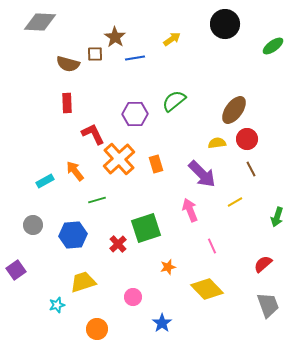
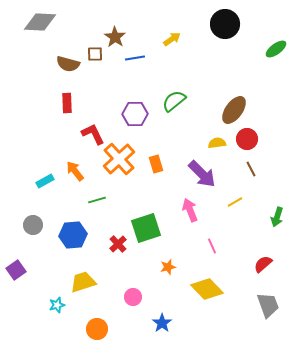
green ellipse: moved 3 px right, 3 px down
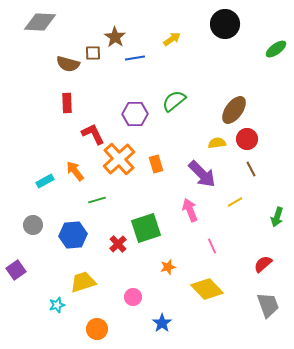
brown square: moved 2 px left, 1 px up
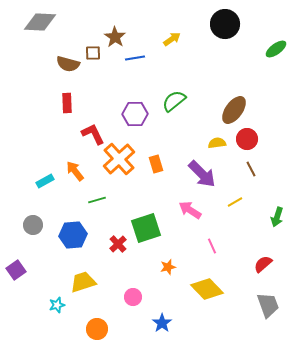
pink arrow: rotated 35 degrees counterclockwise
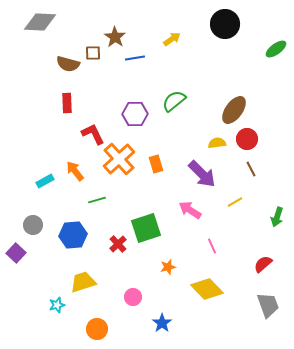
purple square: moved 17 px up; rotated 12 degrees counterclockwise
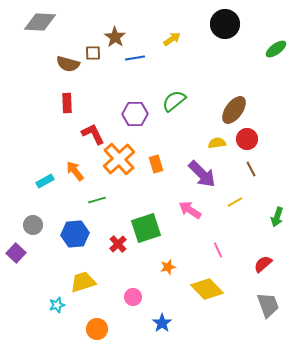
blue hexagon: moved 2 px right, 1 px up
pink line: moved 6 px right, 4 px down
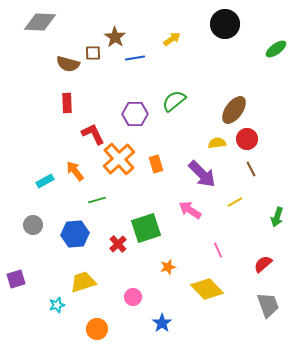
purple square: moved 26 px down; rotated 30 degrees clockwise
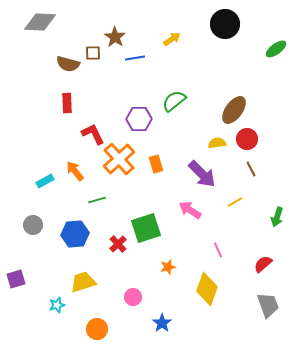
purple hexagon: moved 4 px right, 5 px down
yellow diamond: rotated 64 degrees clockwise
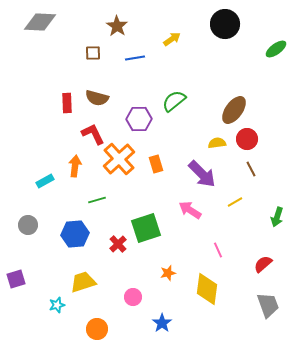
brown star: moved 2 px right, 11 px up
brown semicircle: moved 29 px right, 34 px down
orange arrow: moved 5 px up; rotated 45 degrees clockwise
gray circle: moved 5 px left
orange star: moved 6 px down
yellow diamond: rotated 12 degrees counterclockwise
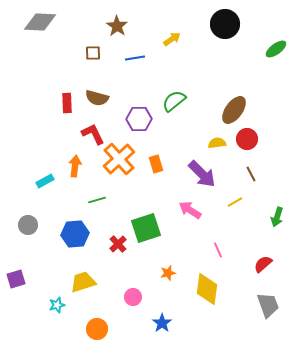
brown line: moved 5 px down
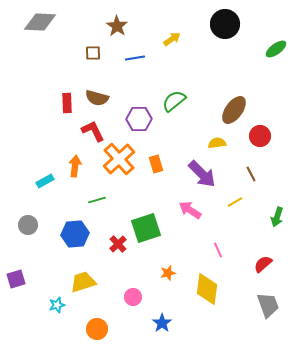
red L-shape: moved 3 px up
red circle: moved 13 px right, 3 px up
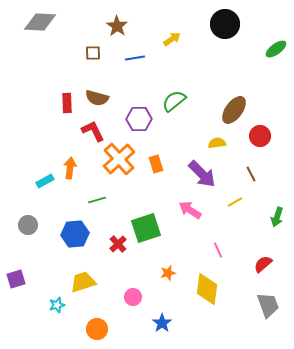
orange arrow: moved 5 px left, 2 px down
